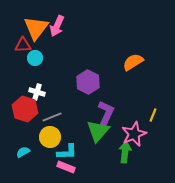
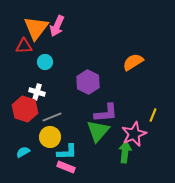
red triangle: moved 1 px right, 1 px down
cyan circle: moved 10 px right, 4 px down
purple L-shape: rotated 60 degrees clockwise
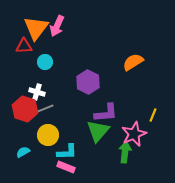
gray line: moved 8 px left, 8 px up
yellow circle: moved 2 px left, 2 px up
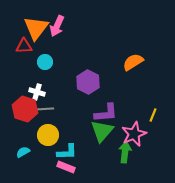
gray line: rotated 18 degrees clockwise
green triangle: moved 4 px right
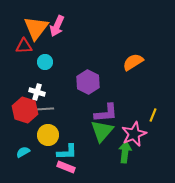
red hexagon: moved 1 px down
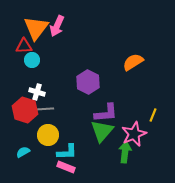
cyan circle: moved 13 px left, 2 px up
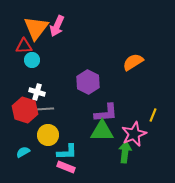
green triangle: rotated 50 degrees clockwise
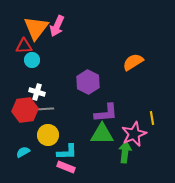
red hexagon: rotated 25 degrees counterclockwise
yellow line: moved 1 px left, 3 px down; rotated 32 degrees counterclockwise
green triangle: moved 3 px down
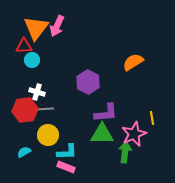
cyan semicircle: moved 1 px right
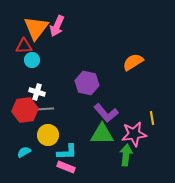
purple hexagon: moved 1 px left, 1 px down; rotated 15 degrees counterclockwise
purple L-shape: rotated 55 degrees clockwise
pink star: rotated 15 degrees clockwise
green arrow: moved 1 px right, 3 px down
